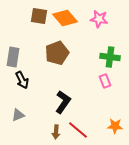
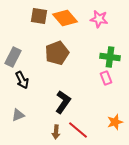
gray rectangle: rotated 18 degrees clockwise
pink rectangle: moved 1 px right, 3 px up
orange star: moved 4 px up; rotated 21 degrees counterclockwise
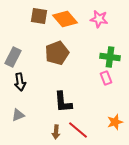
orange diamond: moved 1 px down
black arrow: moved 2 px left, 2 px down; rotated 18 degrees clockwise
black L-shape: rotated 140 degrees clockwise
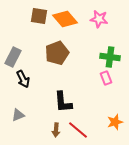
black arrow: moved 3 px right, 3 px up; rotated 18 degrees counterclockwise
brown arrow: moved 2 px up
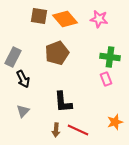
pink rectangle: moved 1 px down
gray triangle: moved 5 px right, 4 px up; rotated 24 degrees counterclockwise
red line: rotated 15 degrees counterclockwise
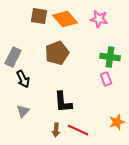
orange star: moved 2 px right
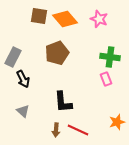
pink star: rotated 12 degrees clockwise
gray triangle: rotated 32 degrees counterclockwise
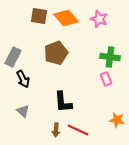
orange diamond: moved 1 px right, 1 px up
brown pentagon: moved 1 px left
orange star: moved 2 px up; rotated 28 degrees clockwise
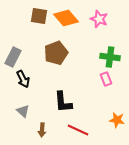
brown arrow: moved 14 px left
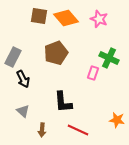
green cross: moved 1 px left, 1 px down; rotated 18 degrees clockwise
pink rectangle: moved 13 px left, 6 px up; rotated 40 degrees clockwise
